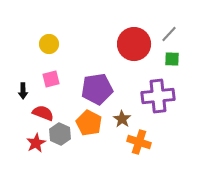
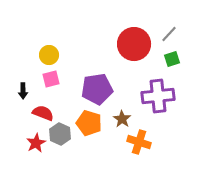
yellow circle: moved 11 px down
green square: rotated 21 degrees counterclockwise
orange pentagon: rotated 10 degrees counterclockwise
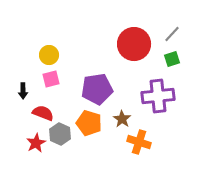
gray line: moved 3 px right
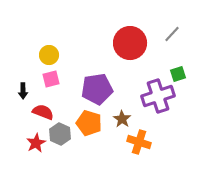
red circle: moved 4 px left, 1 px up
green square: moved 6 px right, 15 px down
purple cross: rotated 12 degrees counterclockwise
red semicircle: moved 1 px up
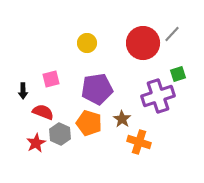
red circle: moved 13 px right
yellow circle: moved 38 px right, 12 px up
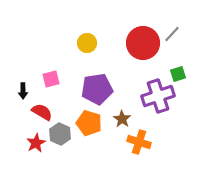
red semicircle: moved 1 px left; rotated 10 degrees clockwise
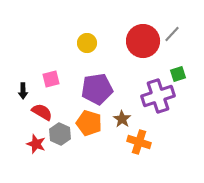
red circle: moved 2 px up
red star: moved 1 px down; rotated 24 degrees counterclockwise
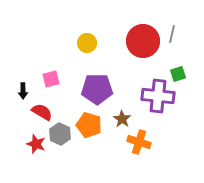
gray line: rotated 30 degrees counterclockwise
purple pentagon: rotated 8 degrees clockwise
purple cross: rotated 24 degrees clockwise
orange pentagon: moved 2 px down
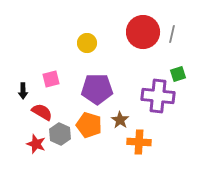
red circle: moved 9 px up
brown star: moved 2 px left, 1 px down
orange cross: rotated 15 degrees counterclockwise
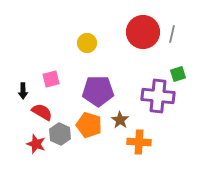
purple pentagon: moved 1 px right, 2 px down
